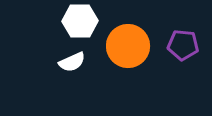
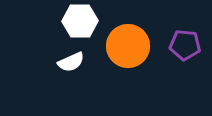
purple pentagon: moved 2 px right
white semicircle: moved 1 px left
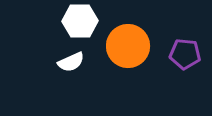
purple pentagon: moved 9 px down
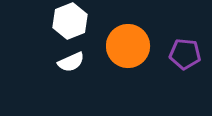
white hexagon: moved 10 px left; rotated 20 degrees counterclockwise
